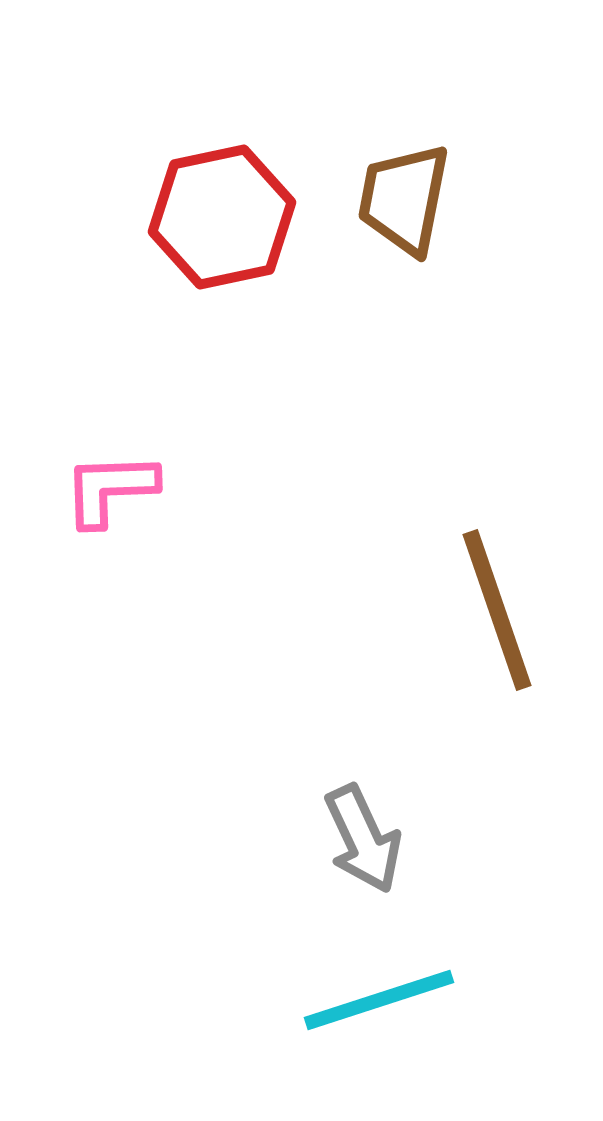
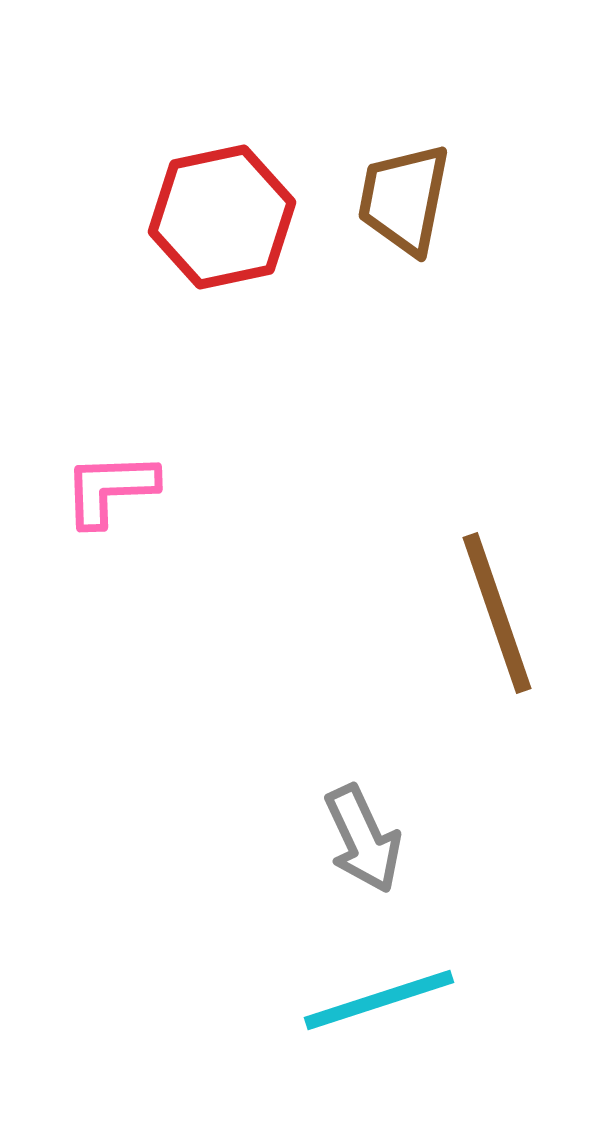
brown line: moved 3 px down
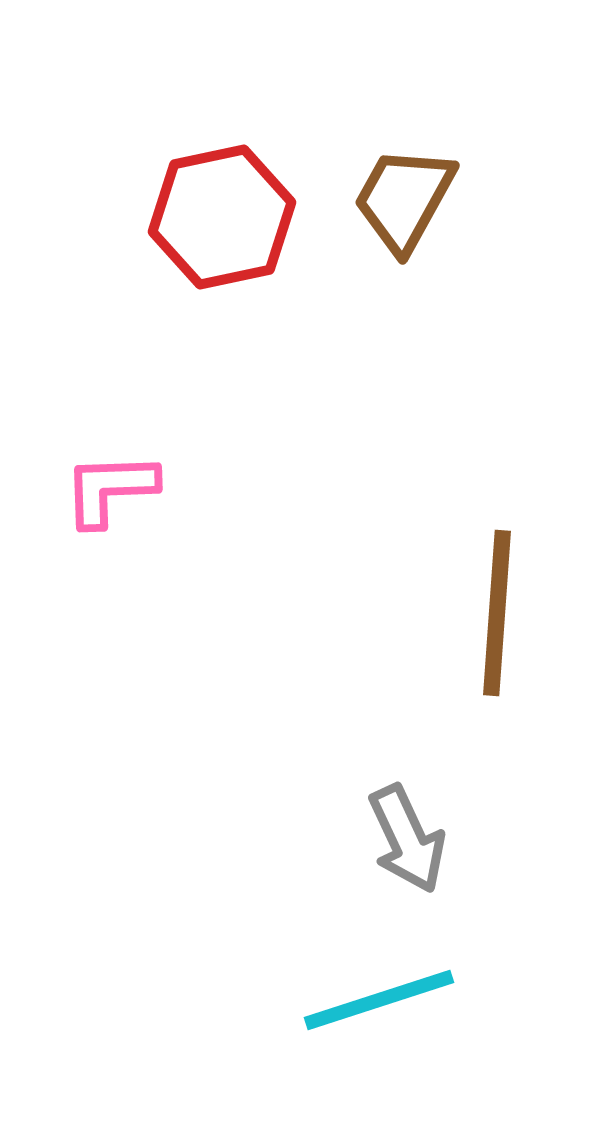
brown trapezoid: rotated 18 degrees clockwise
brown line: rotated 23 degrees clockwise
gray arrow: moved 44 px right
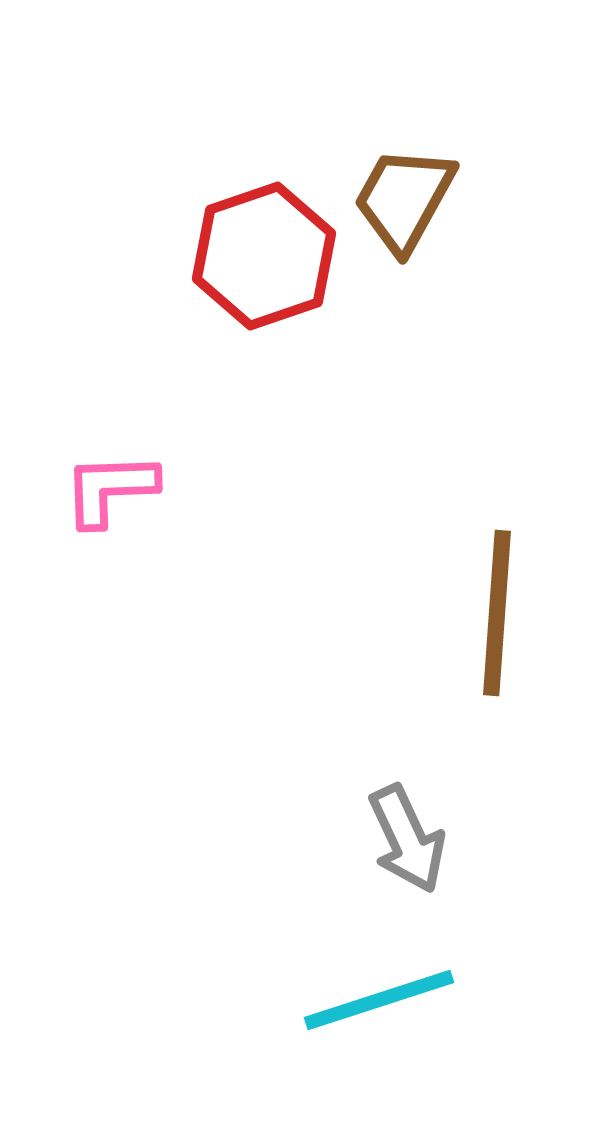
red hexagon: moved 42 px right, 39 px down; rotated 7 degrees counterclockwise
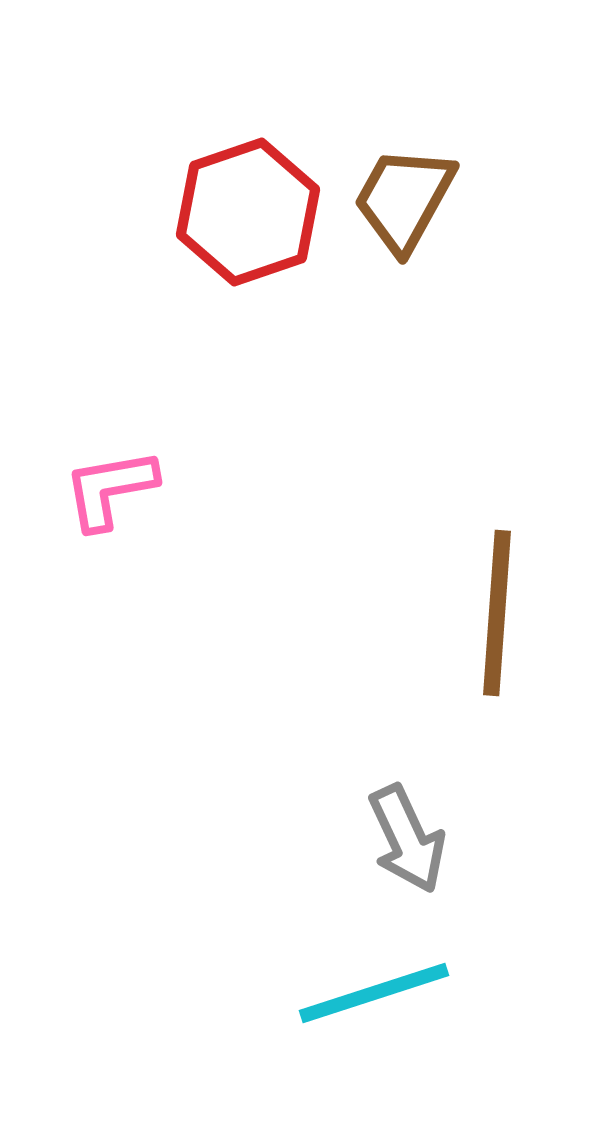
red hexagon: moved 16 px left, 44 px up
pink L-shape: rotated 8 degrees counterclockwise
cyan line: moved 5 px left, 7 px up
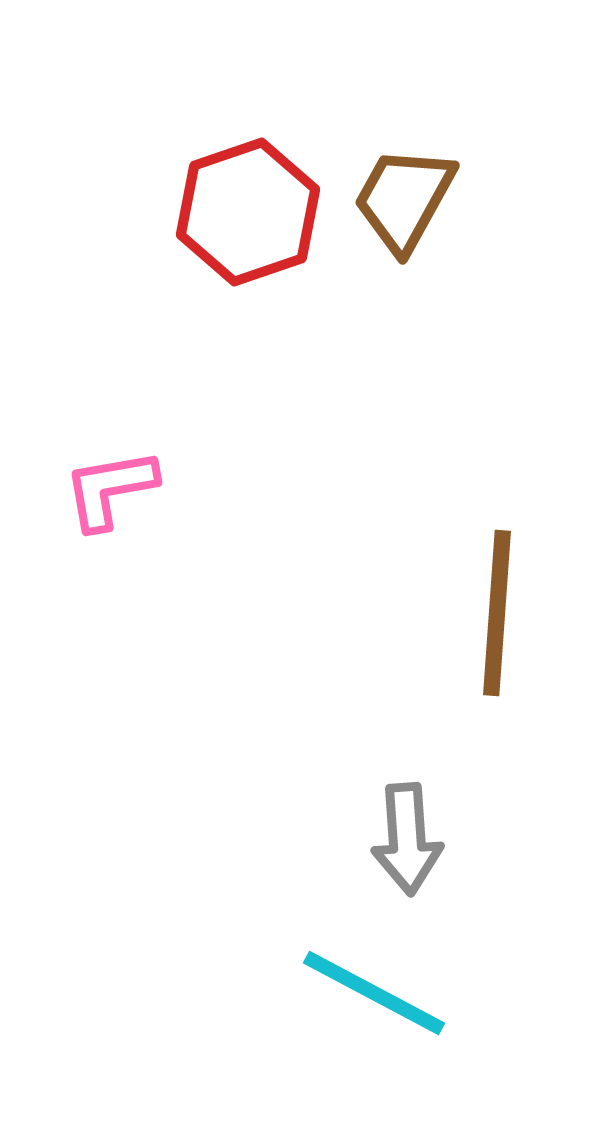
gray arrow: rotated 21 degrees clockwise
cyan line: rotated 46 degrees clockwise
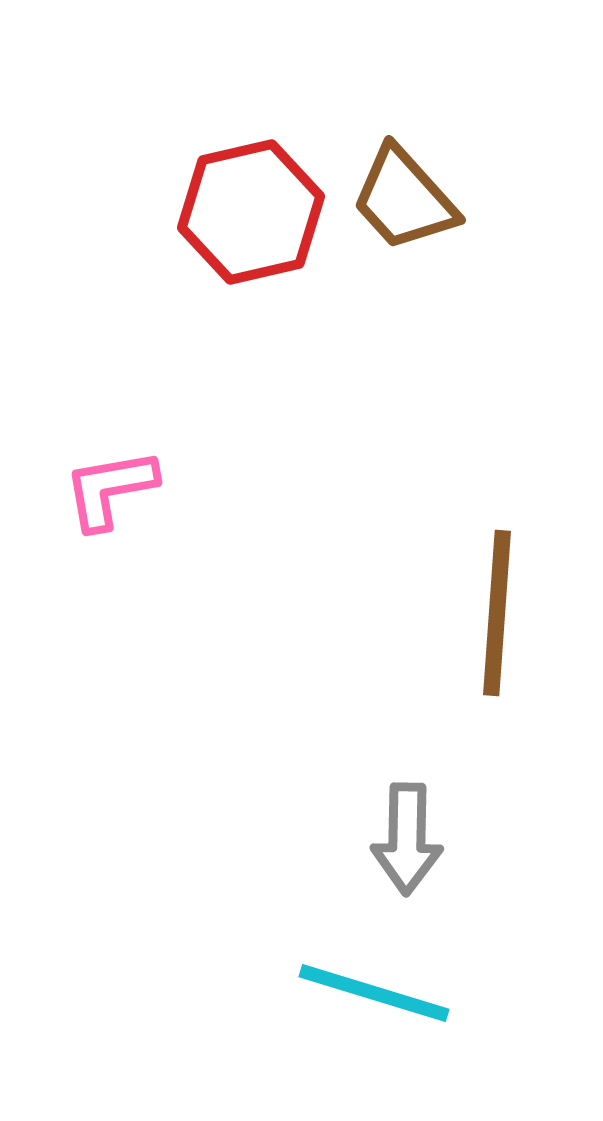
brown trapezoid: rotated 71 degrees counterclockwise
red hexagon: moved 3 px right; rotated 6 degrees clockwise
gray arrow: rotated 5 degrees clockwise
cyan line: rotated 11 degrees counterclockwise
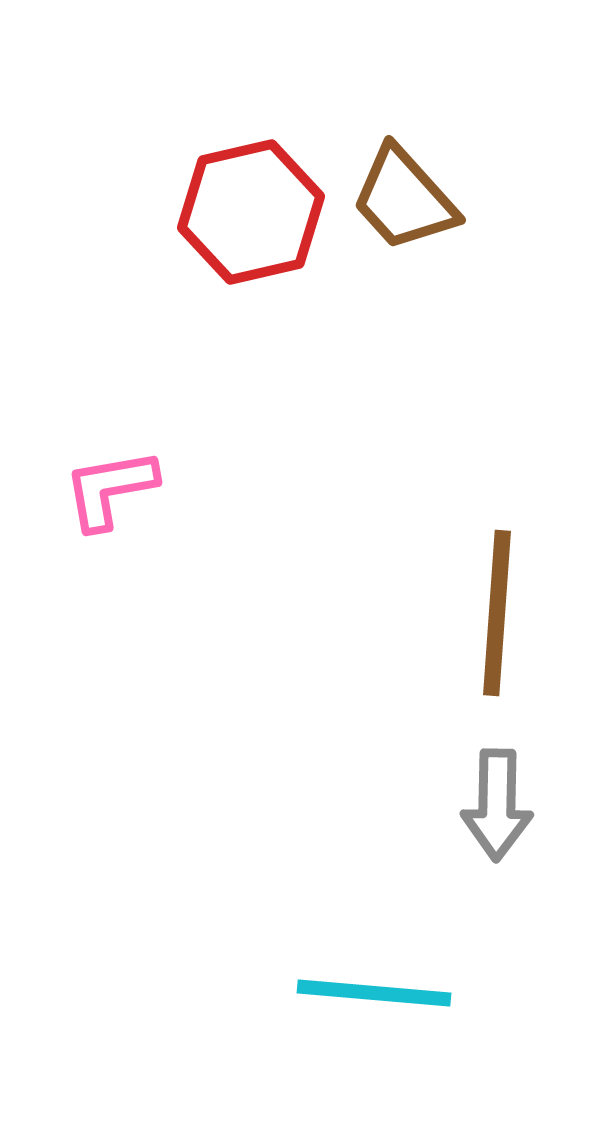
gray arrow: moved 90 px right, 34 px up
cyan line: rotated 12 degrees counterclockwise
